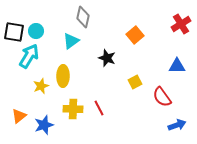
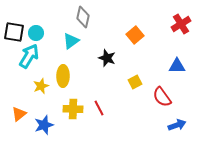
cyan circle: moved 2 px down
orange triangle: moved 2 px up
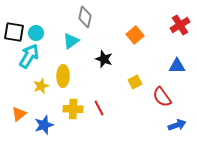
gray diamond: moved 2 px right
red cross: moved 1 px left, 1 px down
black star: moved 3 px left, 1 px down
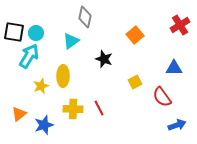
blue triangle: moved 3 px left, 2 px down
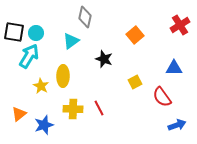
yellow star: rotated 21 degrees counterclockwise
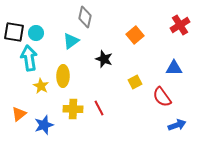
cyan arrow: moved 2 px down; rotated 40 degrees counterclockwise
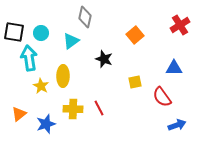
cyan circle: moved 5 px right
yellow square: rotated 16 degrees clockwise
blue star: moved 2 px right, 1 px up
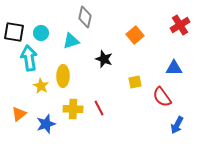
cyan triangle: rotated 18 degrees clockwise
blue arrow: rotated 138 degrees clockwise
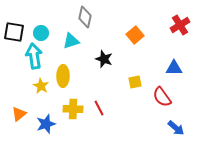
cyan arrow: moved 5 px right, 2 px up
blue arrow: moved 1 px left, 3 px down; rotated 78 degrees counterclockwise
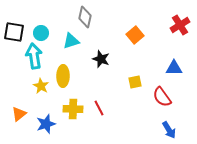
black star: moved 3 px left
blue arrow: moved 7 px left, 2 px down; rotated 18 degrees clockwise
